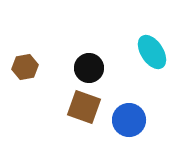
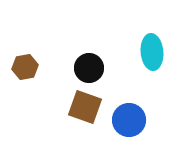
cyan ellipse: rotated 28 degrees clockwise
brown square: moved 1 px right
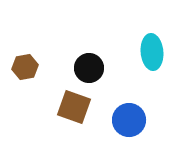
brown square: moved 11 px left
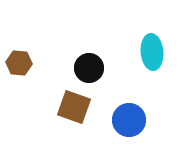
brown hexagon: moved 6 px left, 4 px up; rotated 15 degrees clockwise
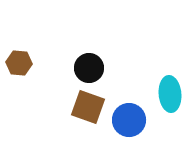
cyan ellipse: moved 18 px right, 42 px down
brown square: moved 14 px right
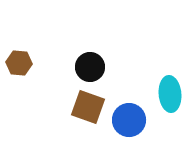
black circle: moved 1 px right, 1 px up
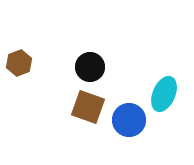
brown hexagon: rotated 25 degrees counterclockwise
cyan ellipse: moved 6 px left; rotated 28 degrees clockwise
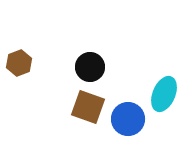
blue circle: moved 1 px left, 1 px up
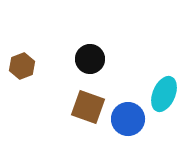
brown hexagon: moved 3 px right, 3 px down
black circle: moved 8 px up
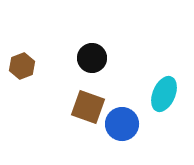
black circle: moved 2 px right, 1 px up
blue circle: moved 6 px left, 5 px down
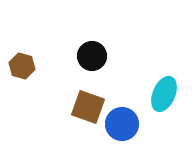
black circle: moved 2 px up
brown hexagon: rotated 25 degrees counterclockwise
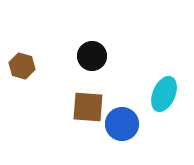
brown square: rotated 16 degrees counterclockwise
